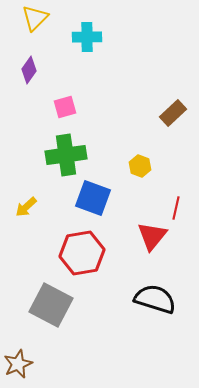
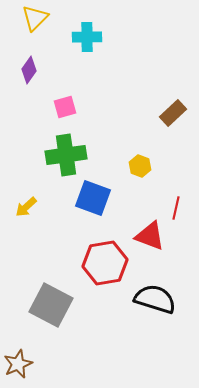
red triangle: moved 2 px left; rotated 48 degrees counterclockwise
red hexagon: moved 23 px right, 10 px down
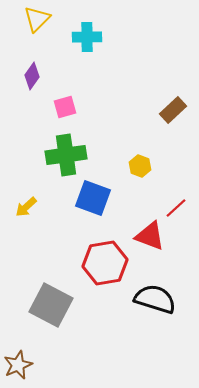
yellow triangle: moved 2 px right, 1 px down
purple diamond: moved 3 px right, 6 px down
brown rectangle: moved 3 px up
red line: rotated 35 degrees clockwise
brown star: moved 1 px down
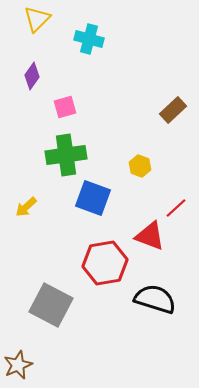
cyan cross: moved 2 px right, 2 px down; rotated 16 degrees clockwise
